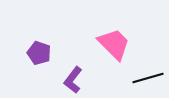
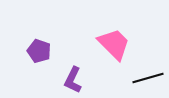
purple pentagon: moved 2 px up
purple L-shape: rotated 12 degrees counterclockwise
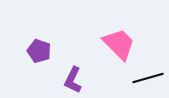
pink trapezoid: moved 5 px right
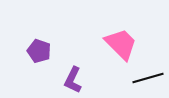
pink trapezoid: moved 2 px right
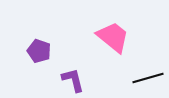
pink trapezoid: moved 8 px left, 7 px up; rotated 6 degrees counterclockwise
purple L-shape: rotated 140 degrees clockwise
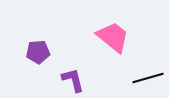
purple pentagon: moved 1 px left, 1 px down; rotated 25 degrees counterclockwise
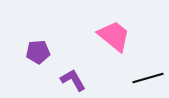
pink trapezoid: moved 1 px right, 1 px up
purple L-shape: rotated 16 degrees counterclockwise
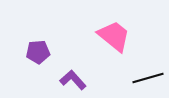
purple L-shape: rotated 12 degrees counterclockwise
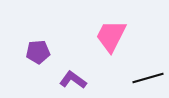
pink trapezoid: moved 3 px left; rotated 102 degrees counterclockwise
purple L-shape: rotated 12 degrees counterclockwise
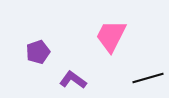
purple pentagon: rotated 15 degrees counterclockwise
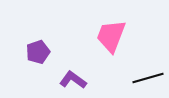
pink trapezoid: rotated 6 degrees counterclockwise
